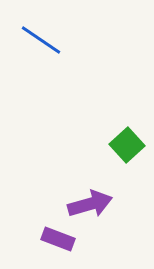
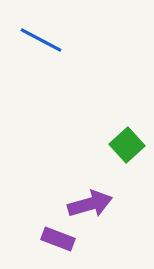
blue line: rotated 6 degrees counterclockwise
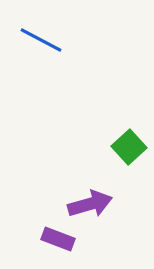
green square: moved 2 px right, 2 px down
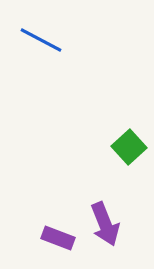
purple arrow: moved 15 px right, 20 px down; rotated 84 degrees clockwise
purple rectangle: moved 1 px up
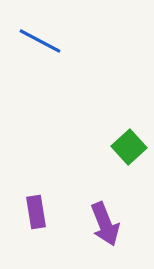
blue line: moved 1 px left, 1 px down
purple rectangle: moved 22 px left, 26 px up; rotated 60 degrees clockwise
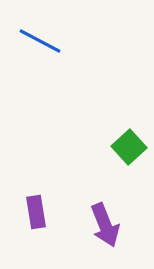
purple arrow: moved 1 px down
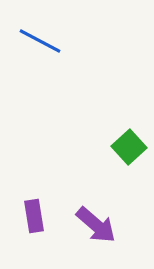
purple rectangle: moved 2 px left, 4 px down
purple arrow: moved 9 px left; rotated 27 degrees counterclockwise
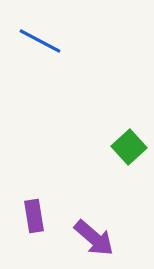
purple arrow: moved 2 px left, 13 px down
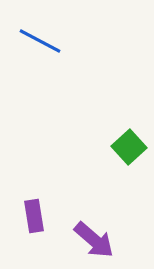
purple arrow: moved 2 px down
